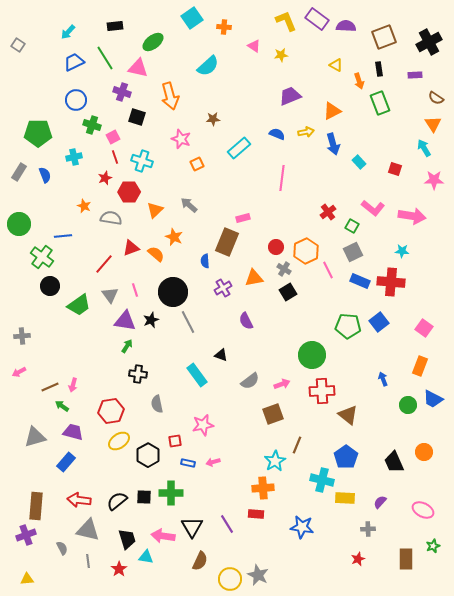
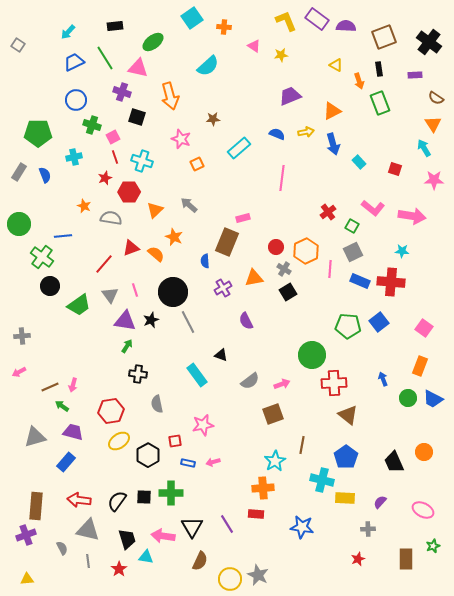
black cross at (429, 42): rotated 25 degrees counterclockwise
pink line at (328, 270): moved 2 px right, 1 px up; rotated 30 degrees clockwise
red cross at (322, 391): moved 12 px right, 8 px up
green circle at (408, 405): moved 7 px up
brown line at (297, 445): moved 5 px right; rotated 12 degrees counterclockwise
black semicircle at (117, 501): rotated 15 degrees counterclockwise
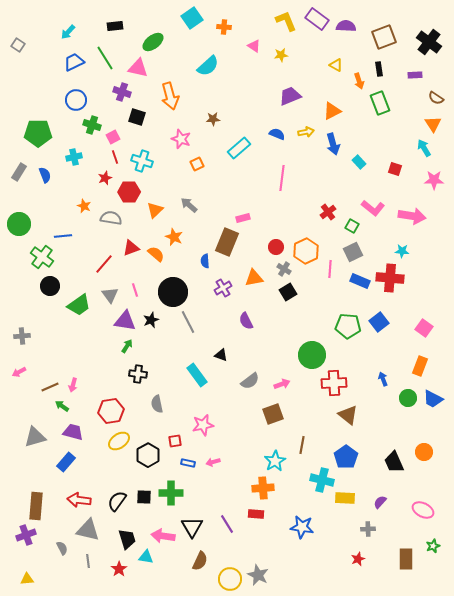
red cross at (391, 282): moved 1 px left, 4 px up
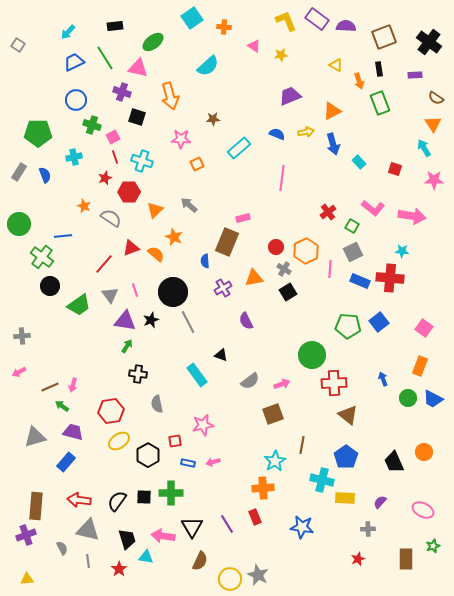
pink star at (181, 139): rotated 18 degrees counterclockwise
gray semicircle at (111, 218): rotated 25 degrees clockwise
red rectangle at (256, 514): moved 1 px left, 3 px down; rotated 63 degrees clockwise
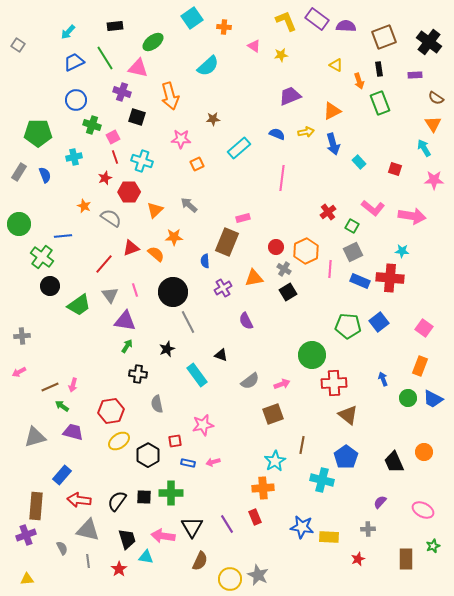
orange star at (174, 237): rotated 24 degrees counterclockwise
black star at (151, 320): moved 16 px right, 29 px down
blue rectangle at (66, 462): moved 4 px left, 13 px down
yellow rectangle at (345, 498): moved 16 px left, 39 px down
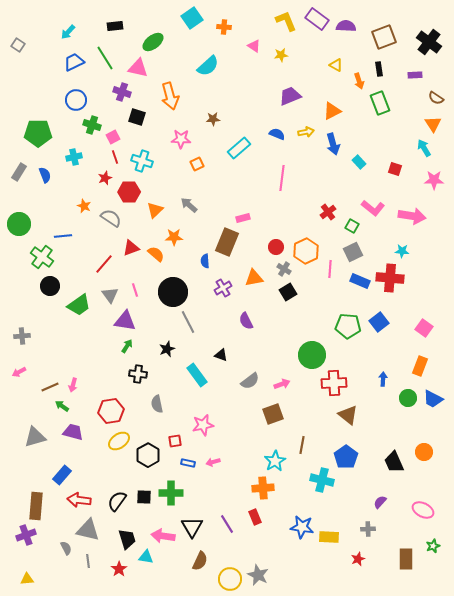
blue arrow at (383, 379): rotated 24 degrees clockwise
gray semicircle at (62, 548): moved 4 px right
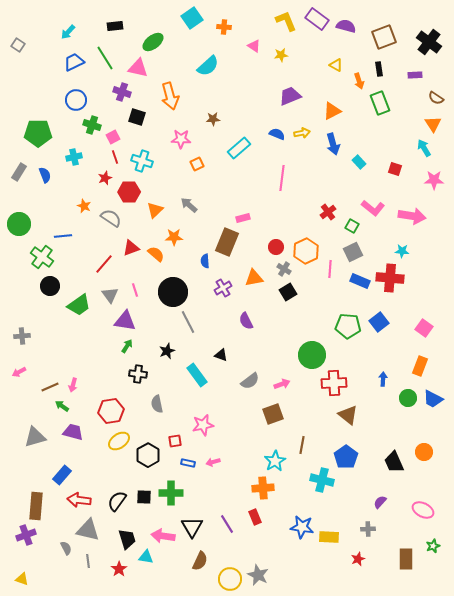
purple semicircle at (346, 26): rotated 12 degrees clockwise
yellow arrow at (306, 132): moved 4 px left, 1 px down
black star at (167, 349): moved 2 px down
yellow triangle at (27, 579): moved 5 px left; rotated 24 degrees clockwise
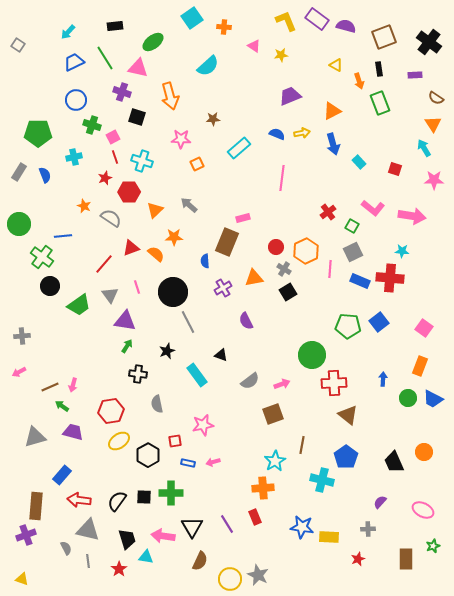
pink line at (135, 290): moved 2 px right, 3 px up
